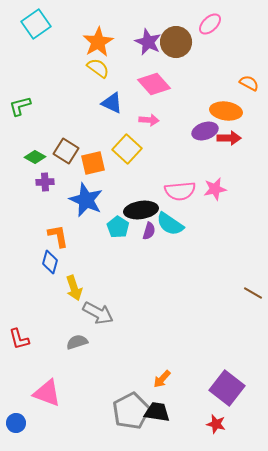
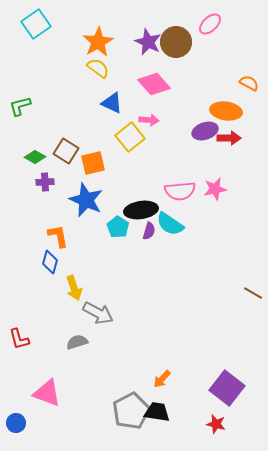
yellow square: moved 3 px right, 12 px up; rotated 8 degrees clockwise
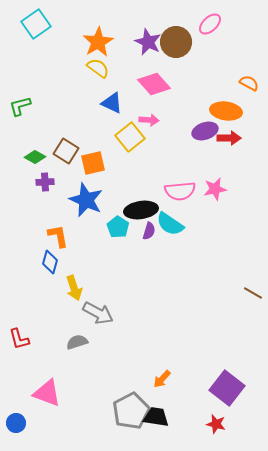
black trapezoid: moved 1 px left, 5 px down
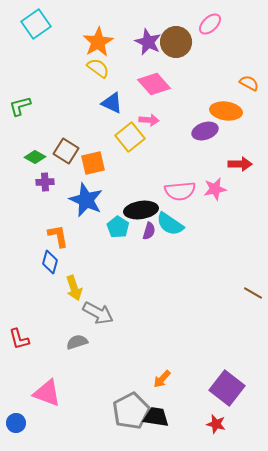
red arrow: moved 11 px right, 26 px down
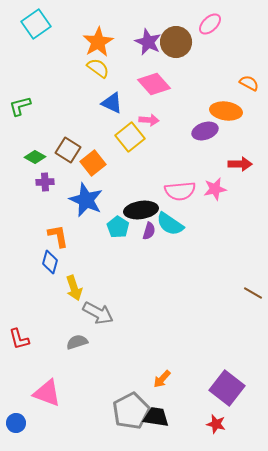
brown square: moved 2 px right, 1 px up
orange square: rotated 25 degrees counterclockwise
